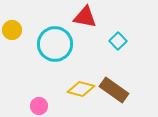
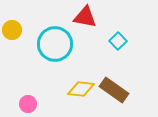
yellow diamond: rotated 8 degrees counterclockwise
pink circle: moved 11 px left, 2 px up
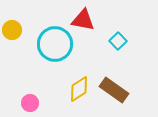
red triangle: moved 2 px left, 3 px down
yellow diamond: moved 2 px left; rotated 40 degrees counterclockwise
pink circle: moved 2 px right, 1 px up
